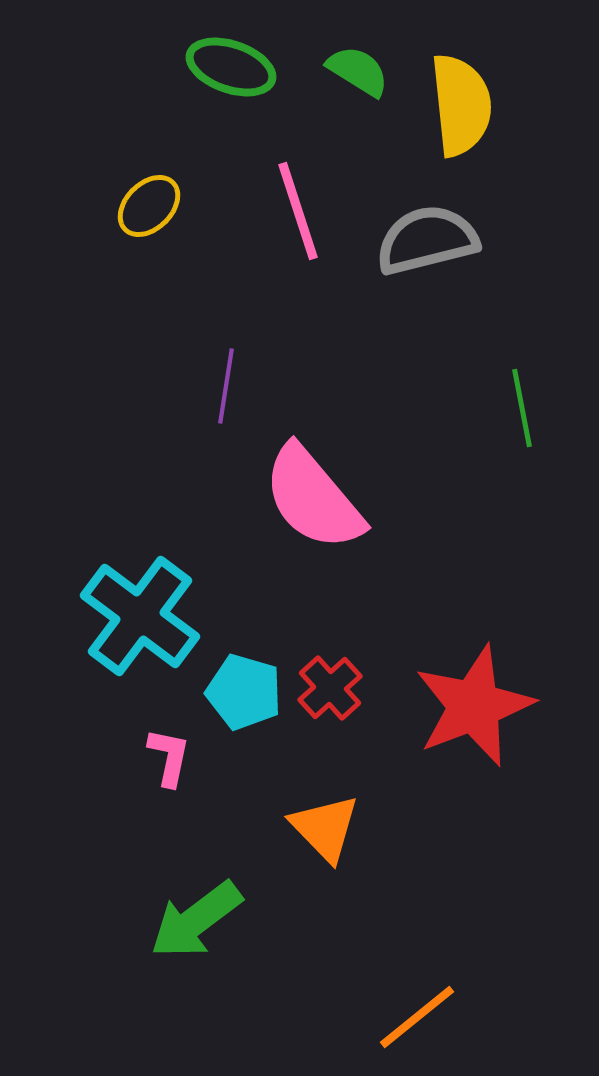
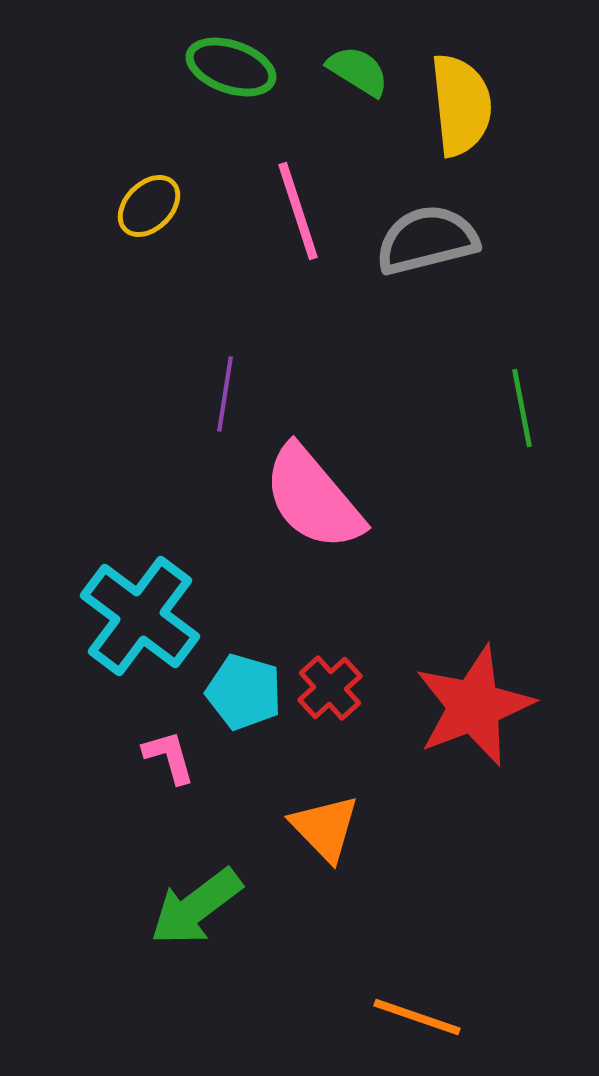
purple line: moved 1 px left, 8 px down
pink L-shape: rotated 28 degrees counterclockwise
green arrow: moved 13 px up
orange line: rotated 58 degrees clockwise
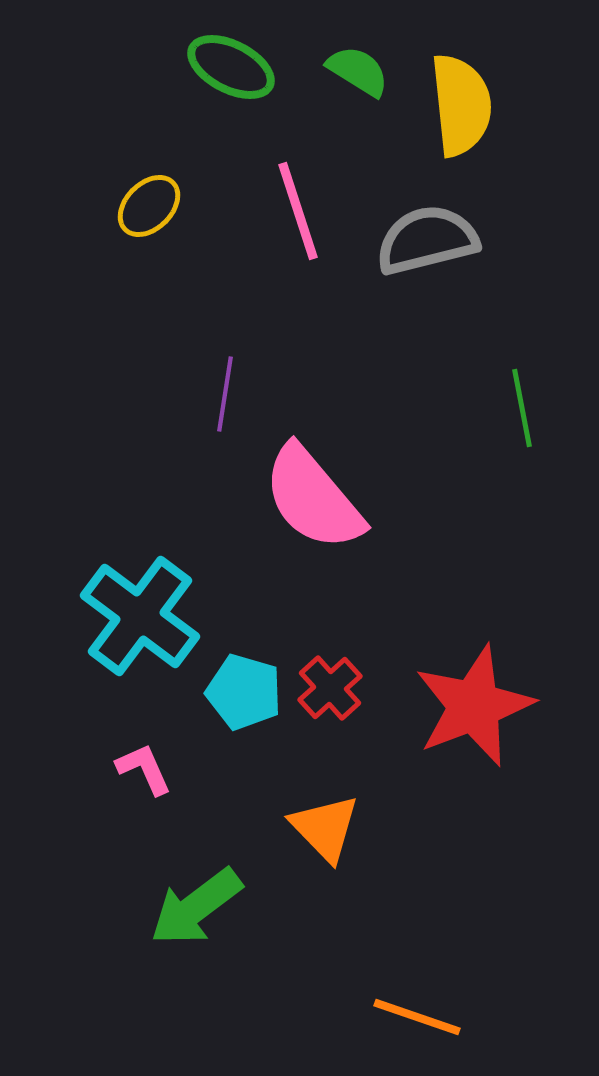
green ellipse: rotated 8 degrees clockwise
pink L-shape: moved 25 px left, 12 px down; rotated 8 degrees counterclockwise
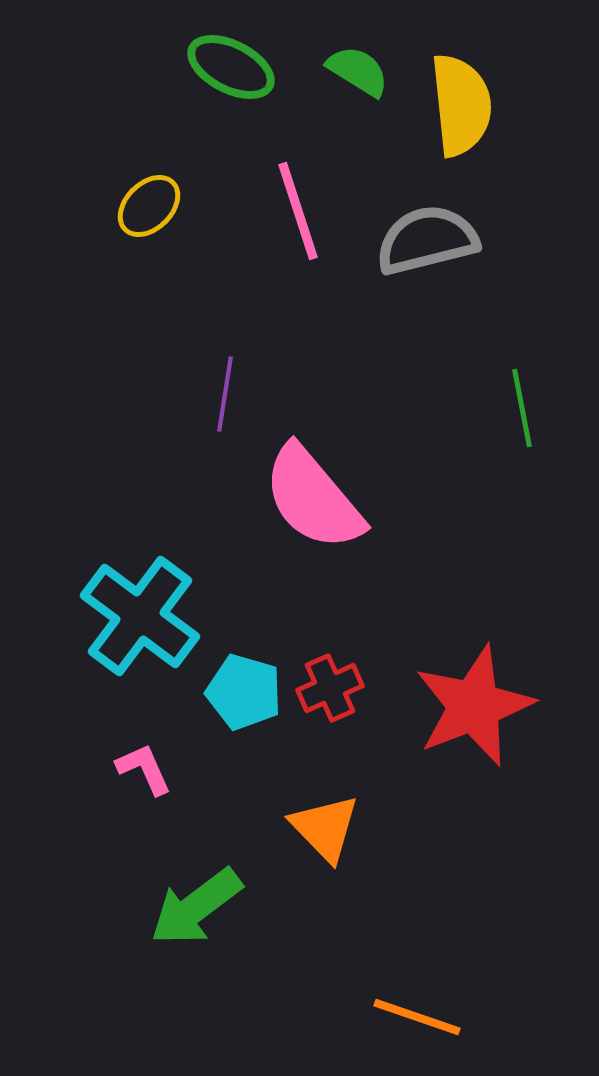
red cross: rotated 18 degrees clockwise
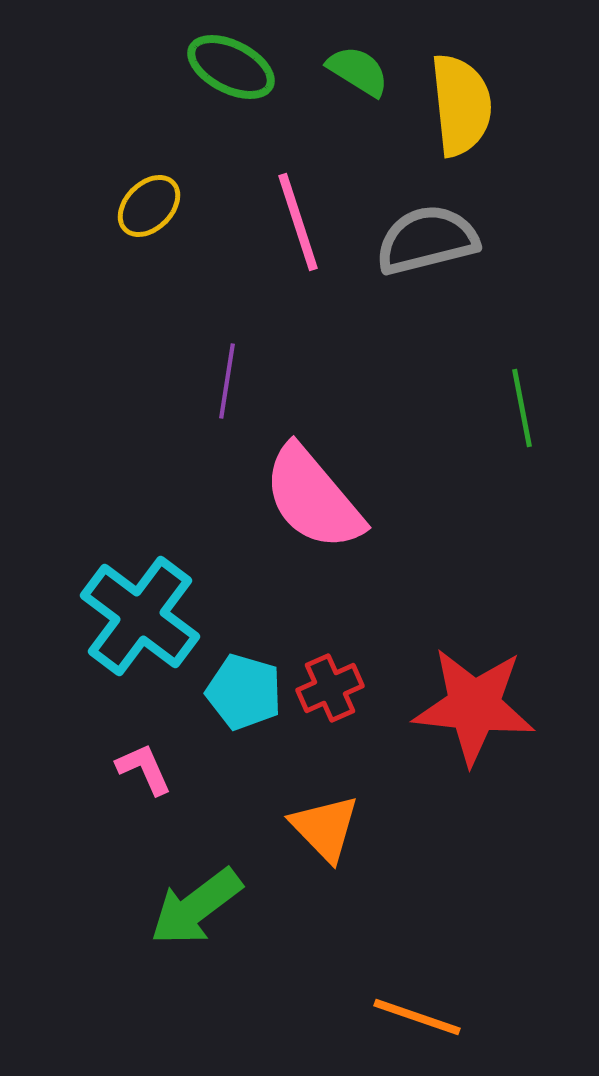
pink line: moved 11 px down
purple line: moved 2 px right, 13 px up
red star: rotated 27 degrees clockwise
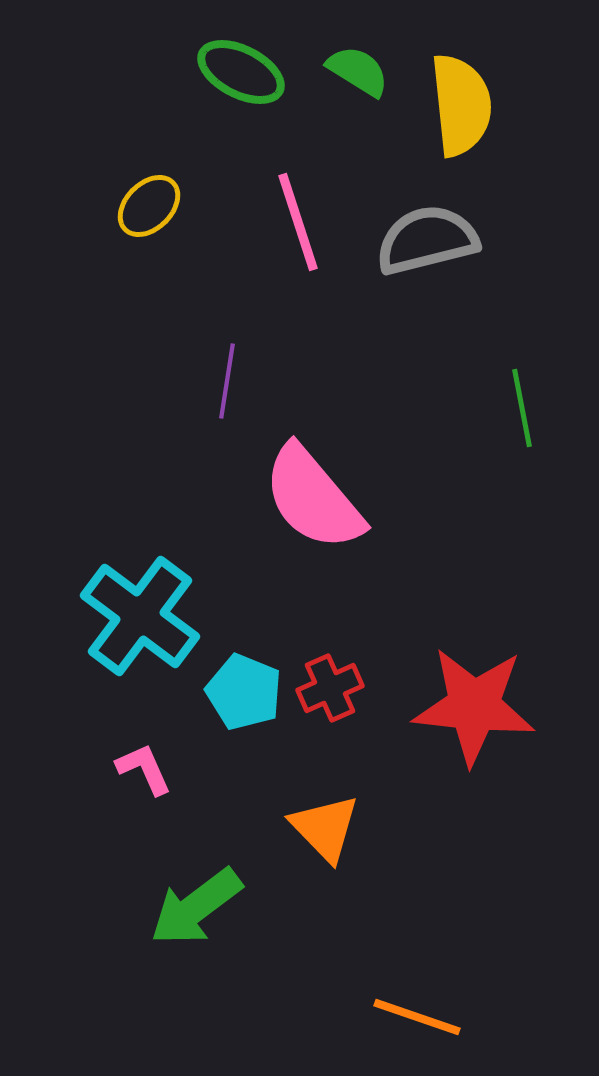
green ellipse: moved 10 px right, 5 px down
cyan pentagon: rotated 6 degrees clockwise
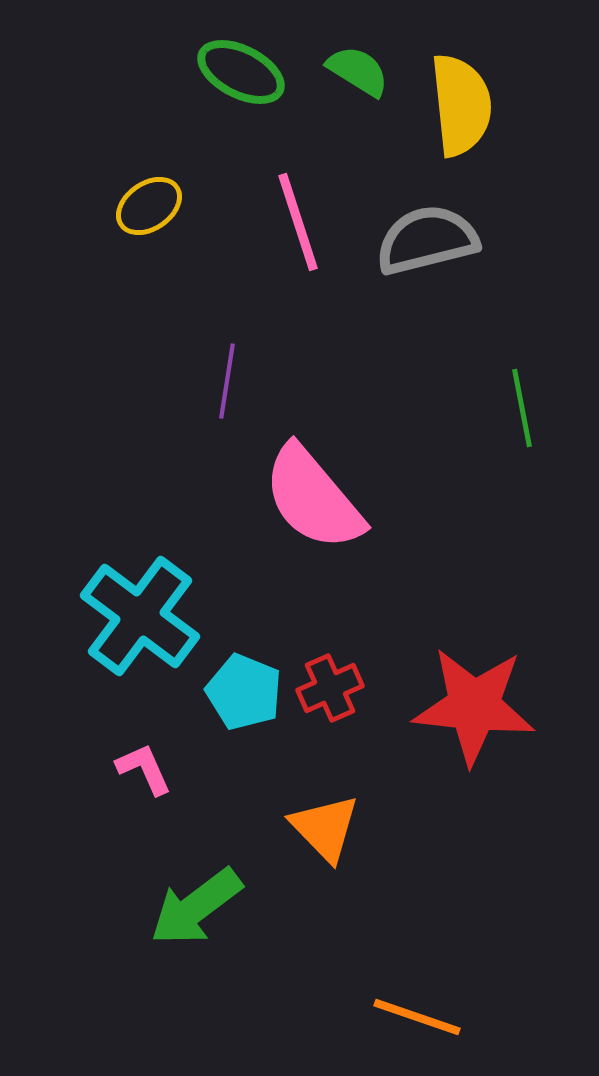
yellow ellipse: rotated 10 degrees clockwise
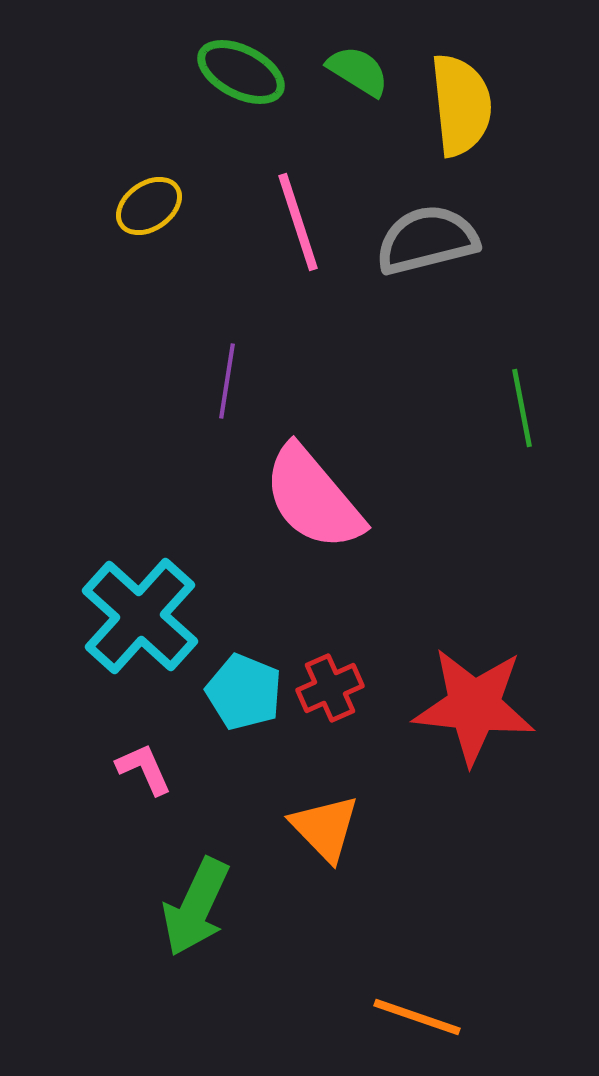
cyan cross: rotated 5 degrees clockwise
green arrow: rotated 28 degrees counterclockwise
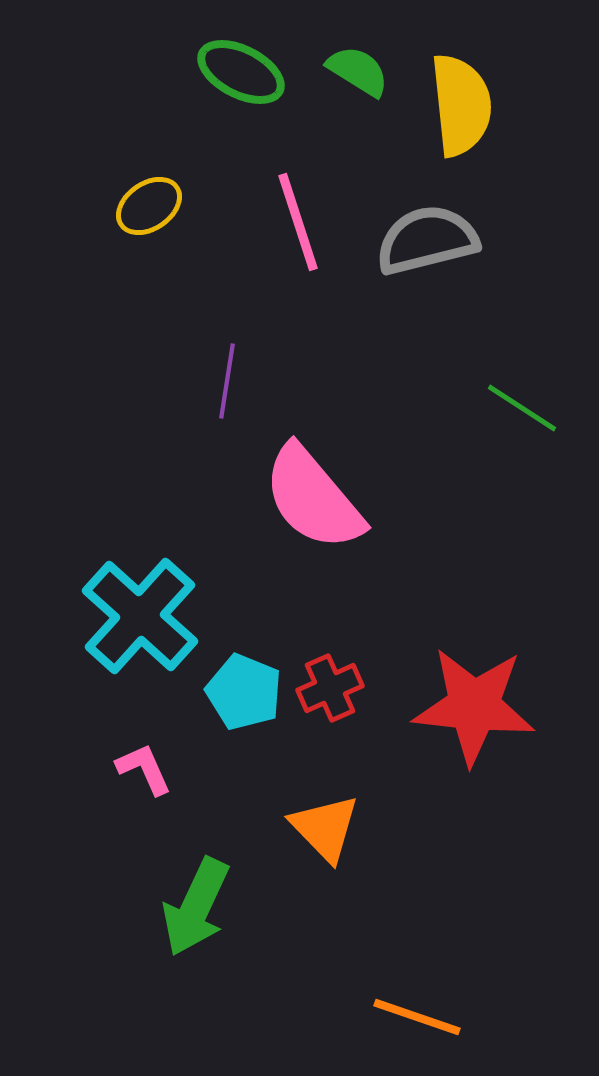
green line: rotated 46 degrees counterclockwise
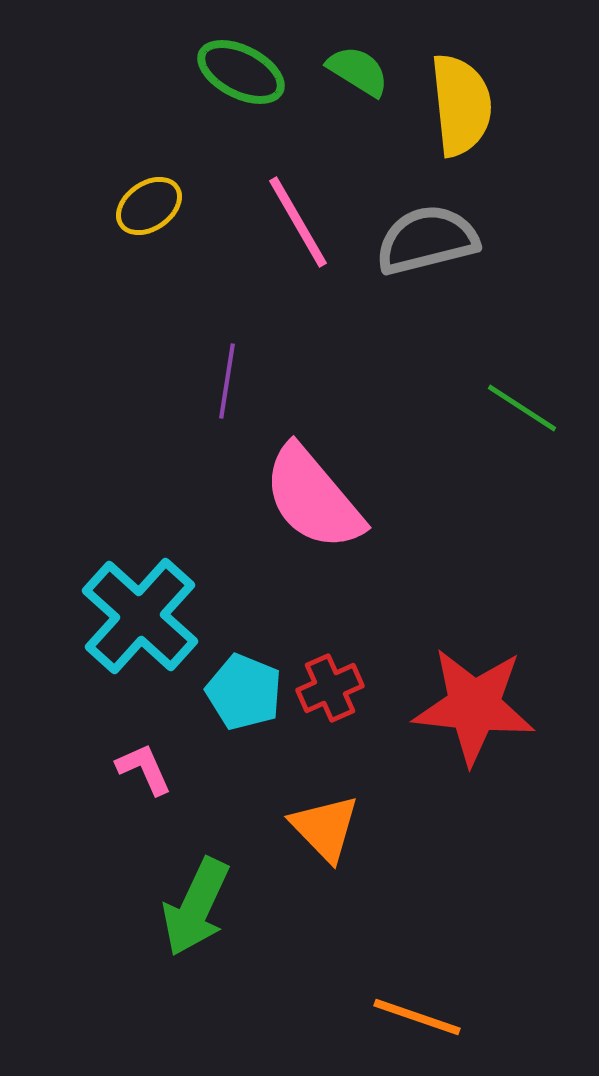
pink line: rotated 12 degrees counterclockwise
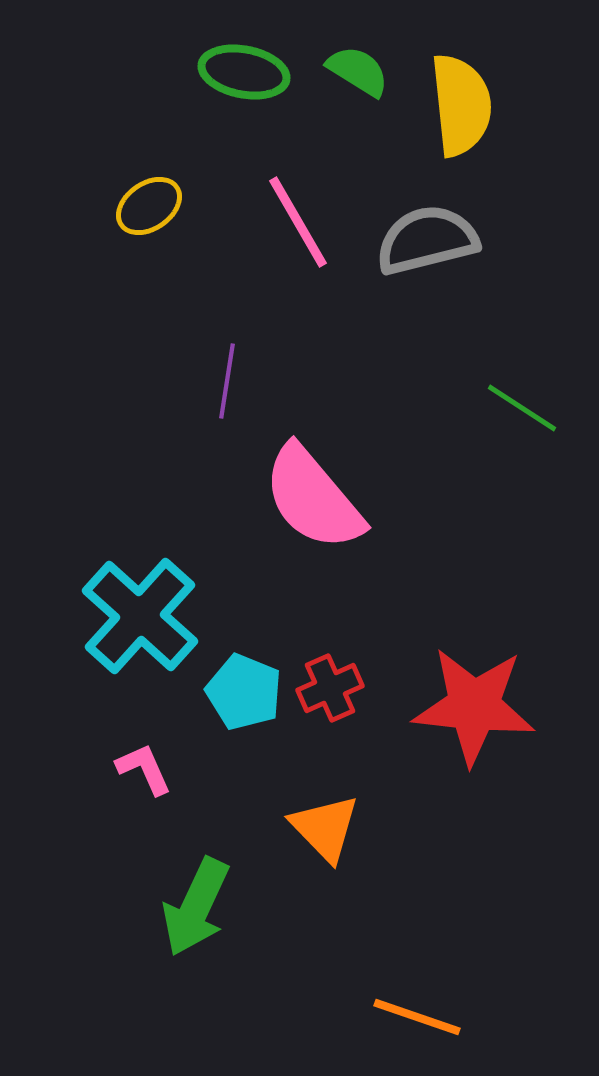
green ellipse: moved 3 px right; rotated 16 degrees counterclockwise
